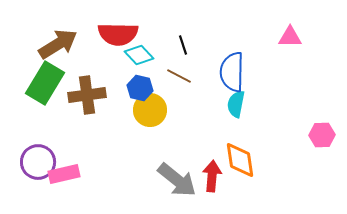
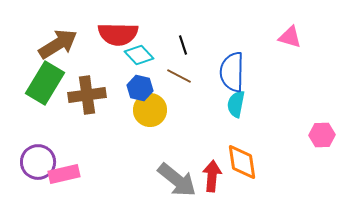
pink triangle: rotated 15 degrees clockwise
orange diamond: moved 2 px right, 2 px down
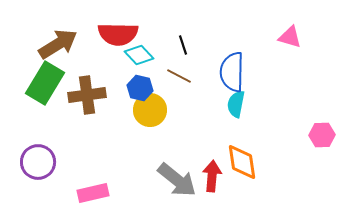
pink rectangle: moved 29 px right, 19 px down
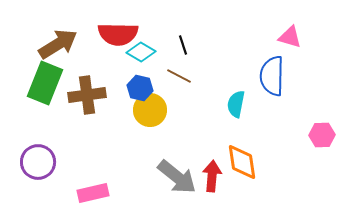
cyan diamond: moved 2 px right, 3 px up; rotated 16 degrees counterclockwise
blue semicircle: moved 40 px right, 4 px down
green rectangle: rotated 9 degrees counterclockwise
gray arrow: moved 3 px up
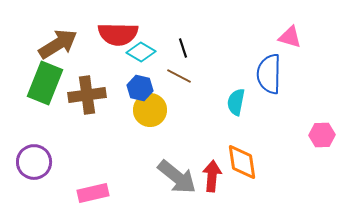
black line: moved 3 px down
blue semicircle: moved 3 px left, 2 px up
cyan semicircle: moved 2 px up
purple circle: moved 4 px left
